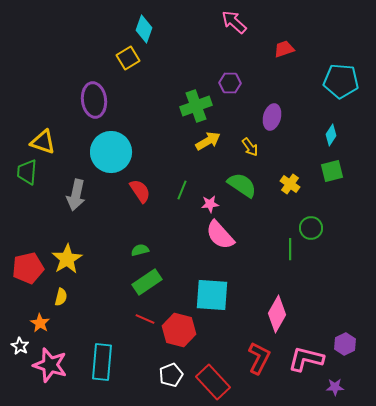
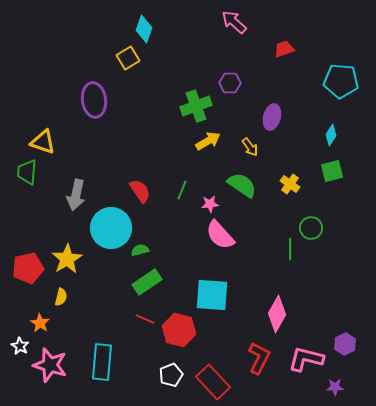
cyan circle at (111, 152): moved 76 px down
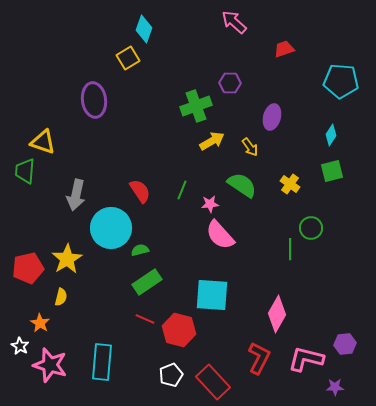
yellow arrow at (208, 141): moved 4 px right
green trapezoid at (27, 172): moved 2 px left, 1 px up
purple hexagon at (345, 344): rotated 20 degrees clockwise
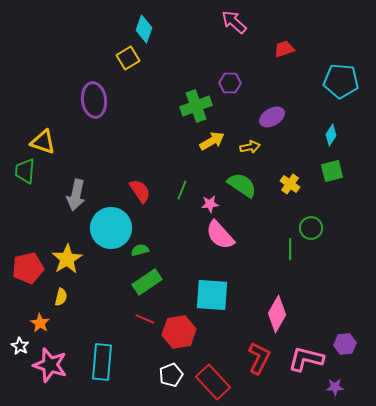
purple ellipse at (272, 117): rotated 45 degrees clockwise
yellow arrow at (250, 147): rotated 66 degrees counterclockwise
red hexagon at (179, 330): moved 2 px down; rotated 24 degrees counterclockwise
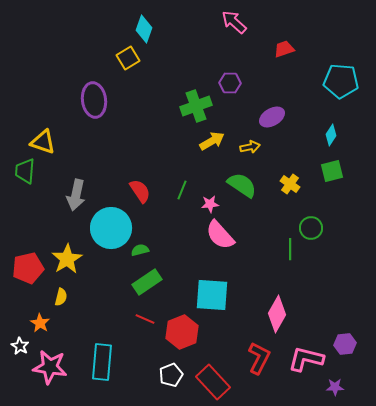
red hexagon at (179, 332): moved 3 px right; rotated 12 degrees counterclockwise
pink star at (50, 365): moved 2 px down; rotated 8 degrees counterclockwise
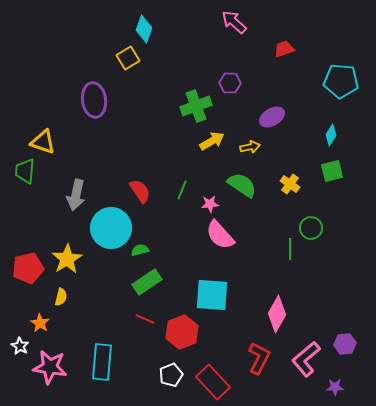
pink L-shape at (306, 359): rotated 54 degrees counterclockwise
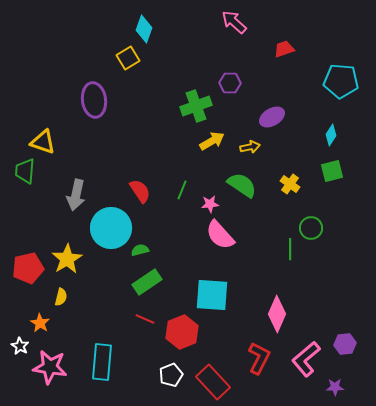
pink diamond at (277, 314): rotated 6 degrees counterclockwise
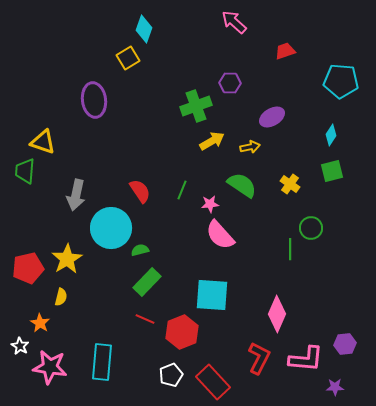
red trapezoid at (284, 49): moved 1 px right, 2 px down
green rectangle at (147, 282): rotated 12 degrees counterclockwise
pink L-shape at (306, 359): rotated 135 degrees counterclockwise
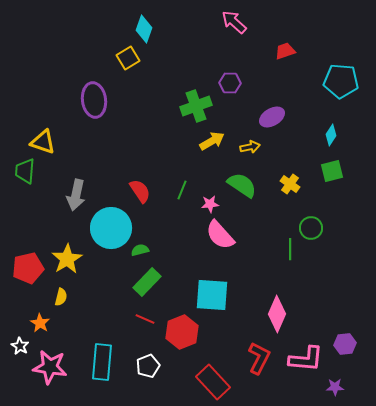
white pentagon at (171, 375): moved 23 px left, 9 px up
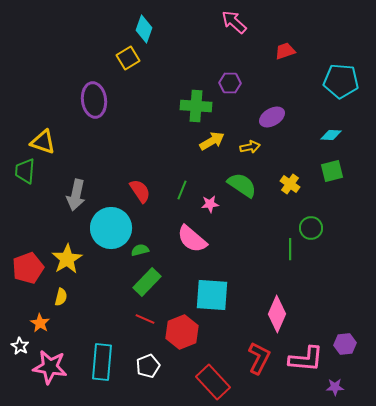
green cross at (196, 106): rotated 24 degrees clockwise
cyan diamond at (331, 135): rotated 60 degrees clockwise
pink semicircle at (220, 235): moved 28 px left, 4 px down; rotated 8 degrees counterclockwise
red pentagon at (28, 268): rotated 8 degrees counterclockwise
